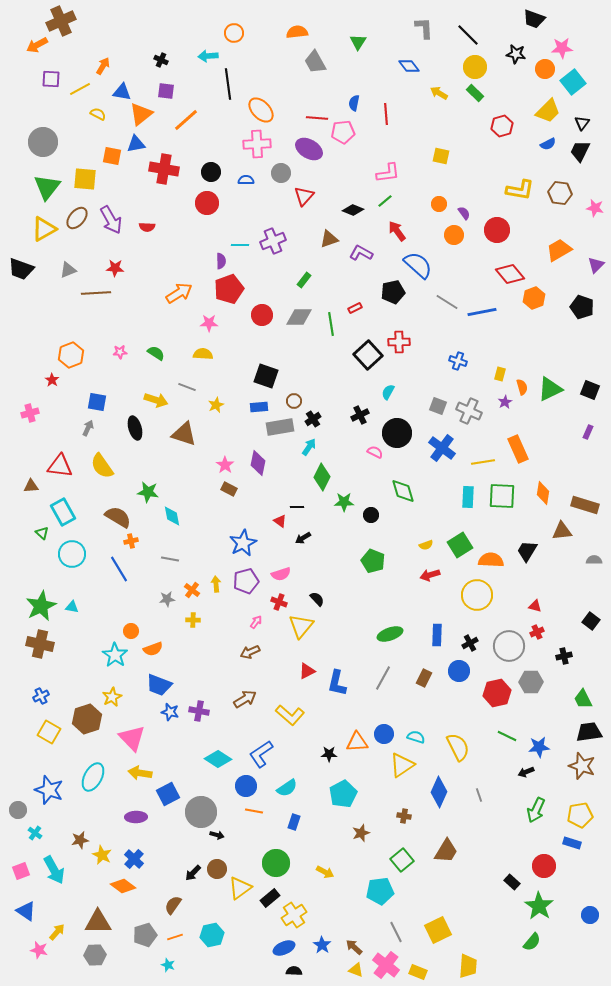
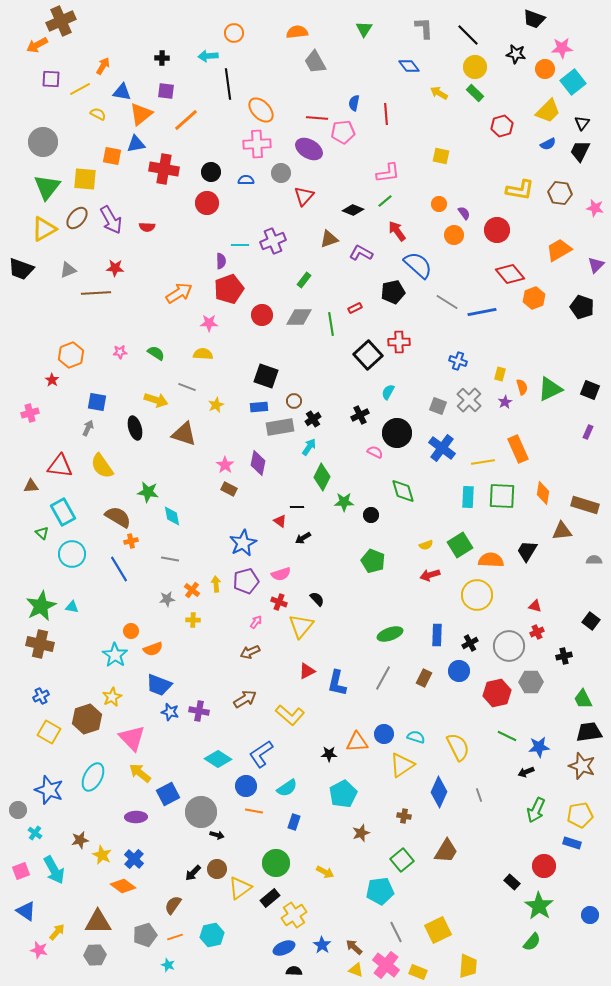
green triangle at (358, 42): moved 6 px right, 13 px up
black cross at (161, 60): moved 1 px right, 2 px up; rotated 24 degrees counterclockwise
gray cross at (469, 411): moved 11 px up; rotated 20 degrees clockwise
yellow arrow at (140, 773): rotated 30 degrees clockwise
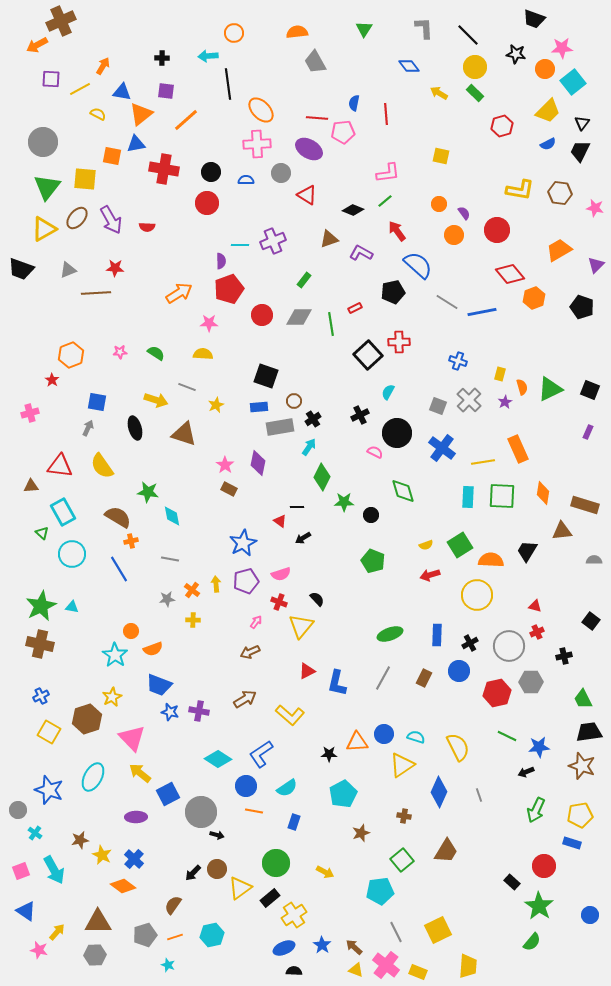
red triangle at (304, 196): moved 3 px right, 1 px up; rotated 40 degrees counterclockwise
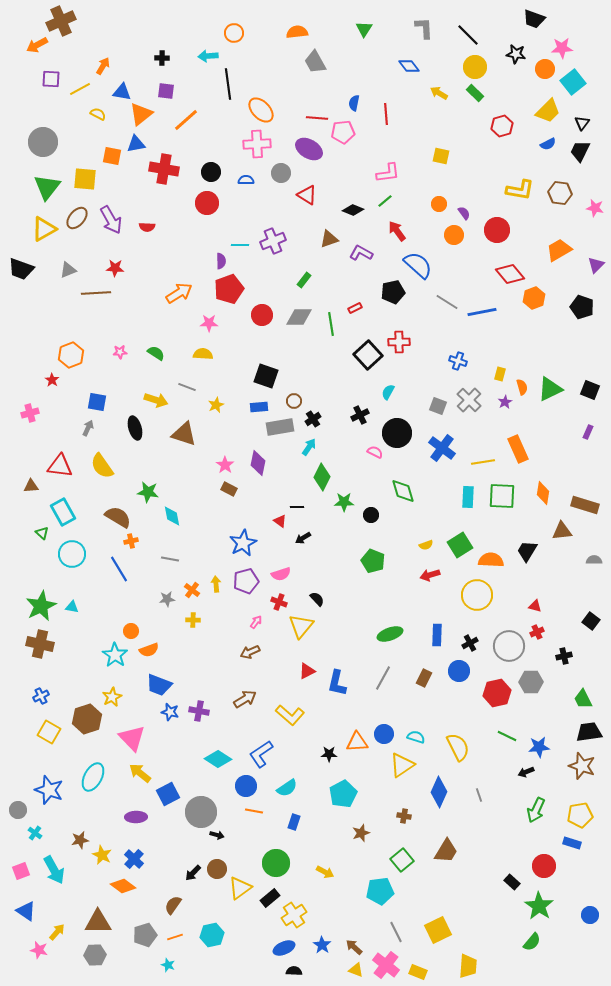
orange semicircle at (153, 649): moved 4 px left, 1 px down
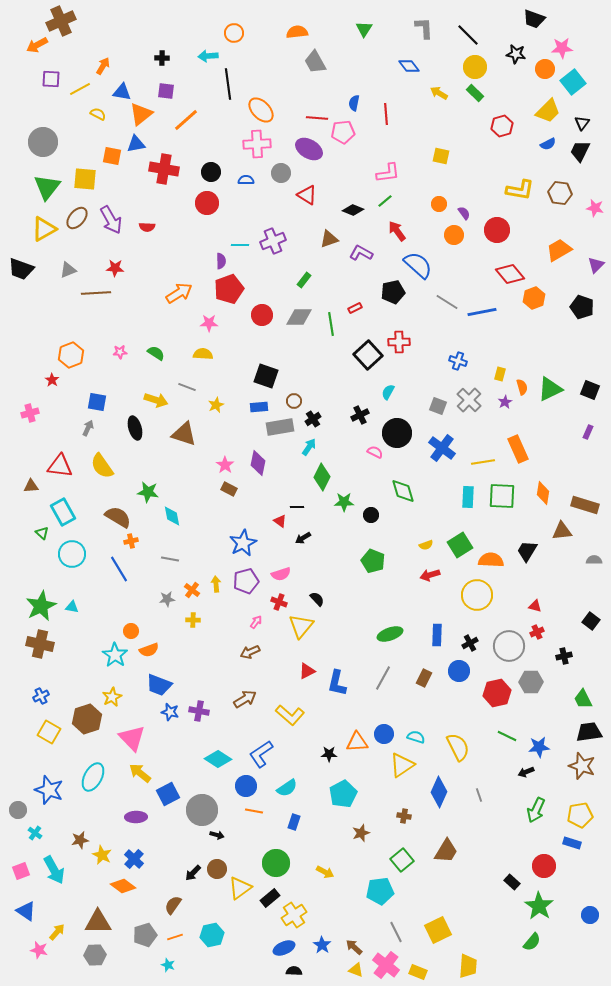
gray circle at (201, 812): moved 1 px right, 2 px up
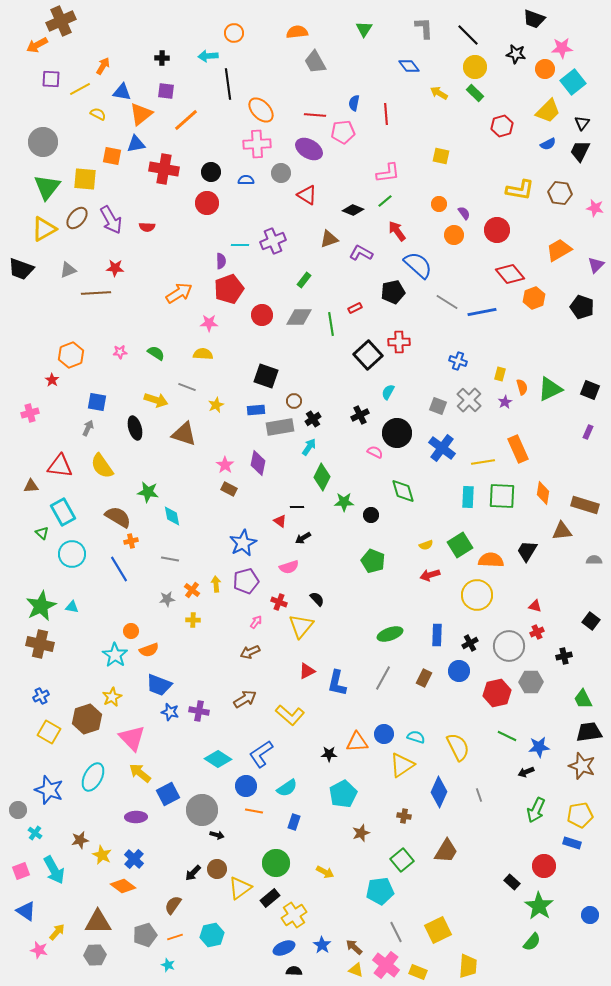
red line at (317, 118): moved 2 px left, 3 px up
blue rectangle at (259, 407): moved 3 px left, 3 px down
pink semicircle at (281, 574): moved 8 px right, 7 px up
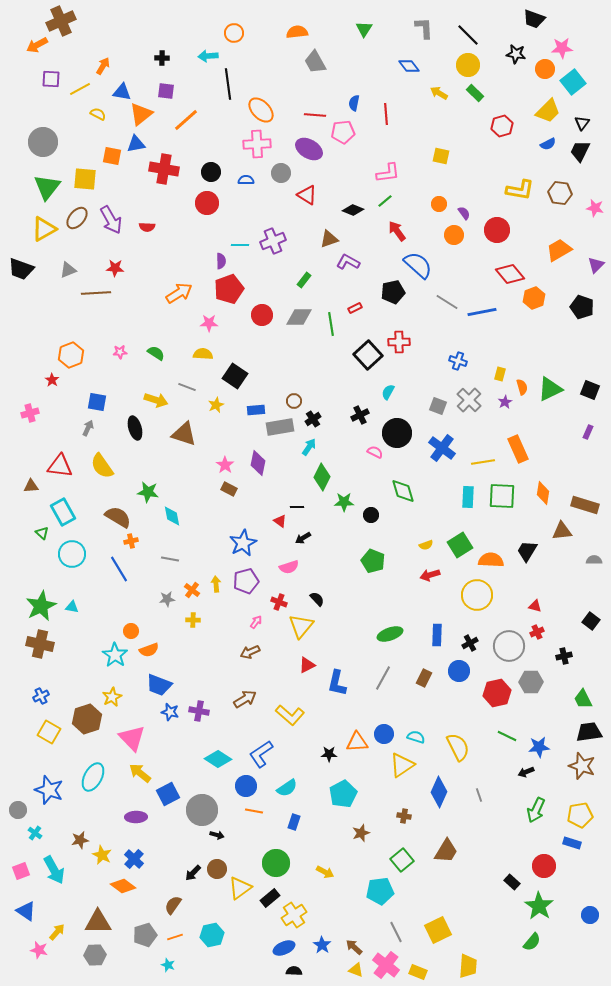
yellow circle at (475, 67): moved 7 px left, 2 px up
purple L-shape at (361, 253): moved 13 px left, 9 px down
black square at (266, 376): moved 31 px left; rotated 15 degrees clockwise
red triangle at (307, 671): moved 6 px up
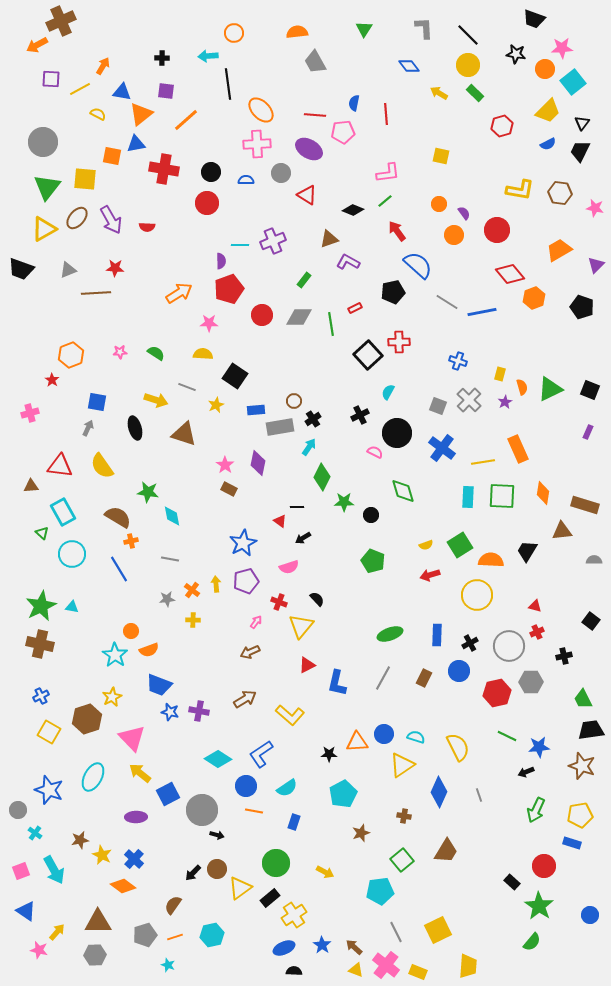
black trapezoid at (589, 732): moved 2 px right, 2 px up
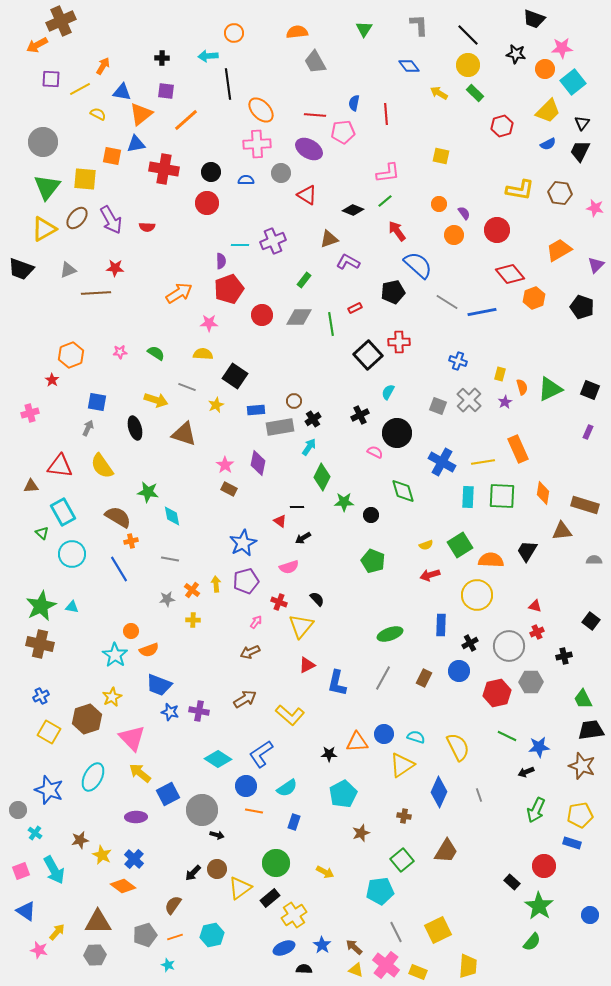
gray L-shape at (424, 28): moved 5 px left, 3 px up
blue cross at (442, 448): moved 14 px down; rotated 8 degrees counterclockwise
blue rectangle at (437, 635): moved 4 px right, 10 px up
black semicircle at (294, 971): moved 10 px right, 2 px up
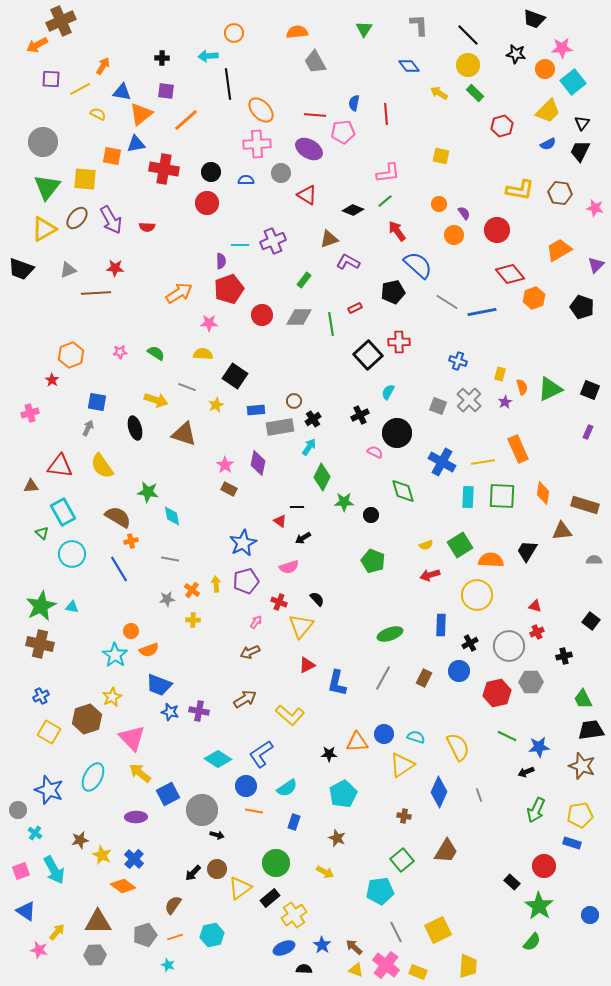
brown star at (361, 833): moved 24 px left, 5 px down; rotated 30 degrees counterclockwise
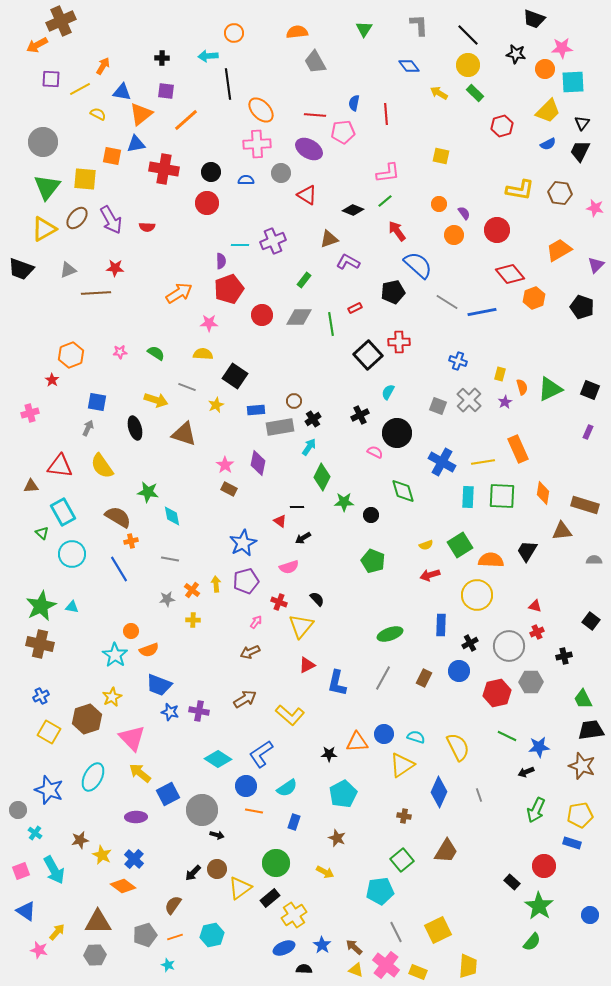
cyan square at (573, 82): rotated 35 degrees clockwise
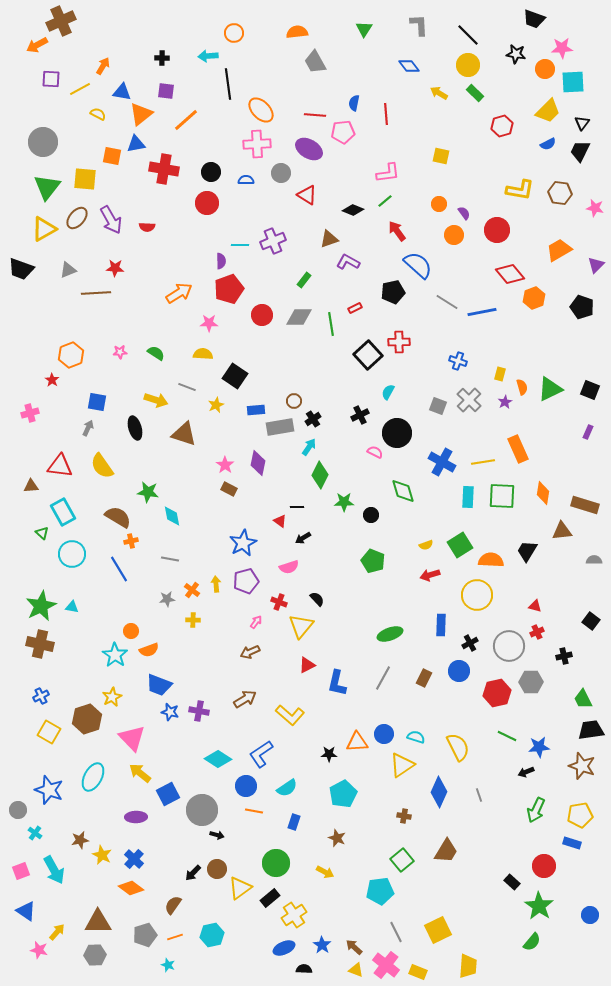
green diamond at (322, 477): moved 2 px left, 2 px up
orange diamond at (123, 886): moved 8 px right, 2 px down
